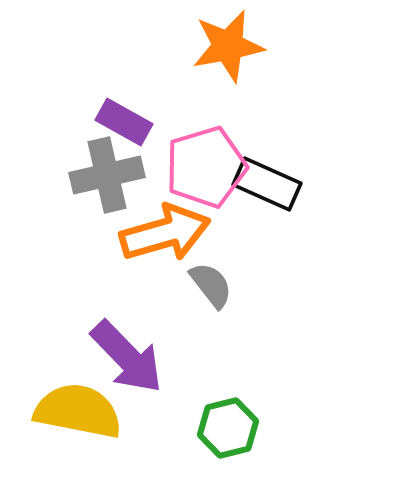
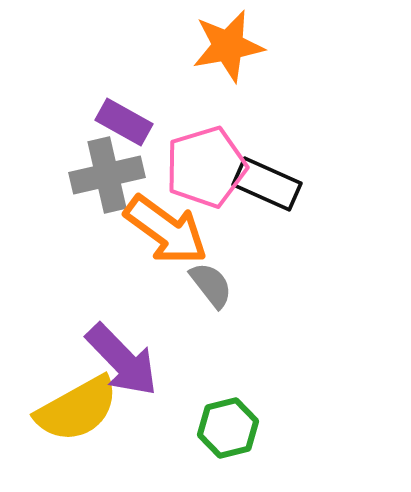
orange arrow: moved 1 px right, 3 px up; rotated 52 degrees clockwise
purple arrow: moved 5 px left, 3 px down
yellow semicircle: moved 1 px left, 2 px up; rotated 140 degrees clockwise
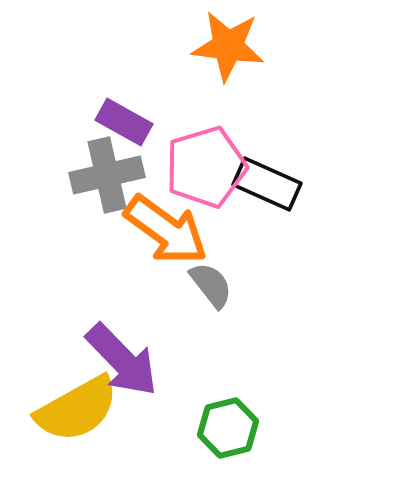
orange star: rotated 18 degrees clockwise
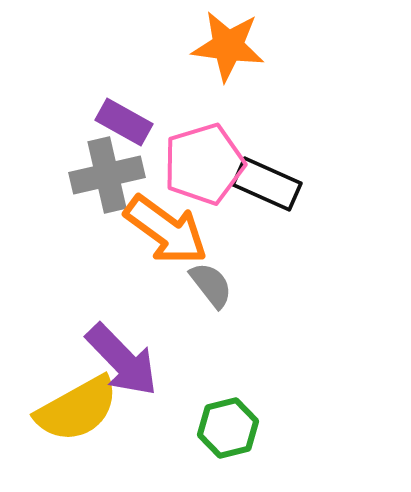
pink pentagon: moved 2 px left, 3 px up
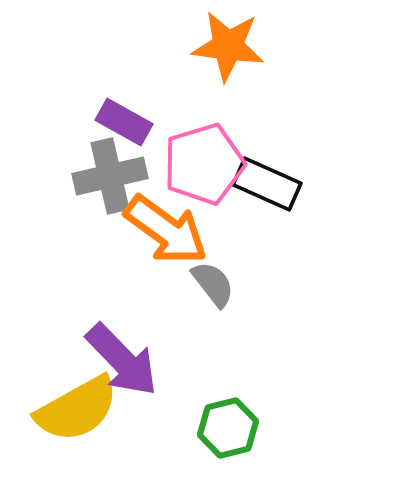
gray cross: moved 3 px right, 1 px down
gray semicircle: moved 2 px right, 1 px up
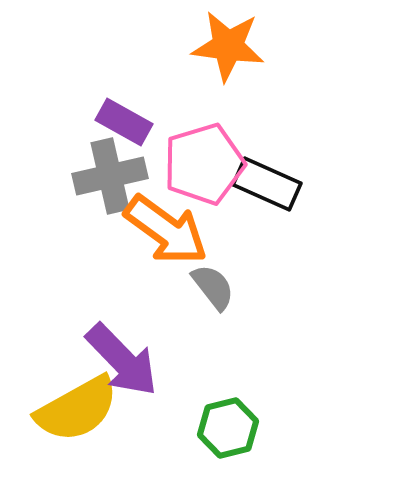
gray semicircle: moved 3 px down
